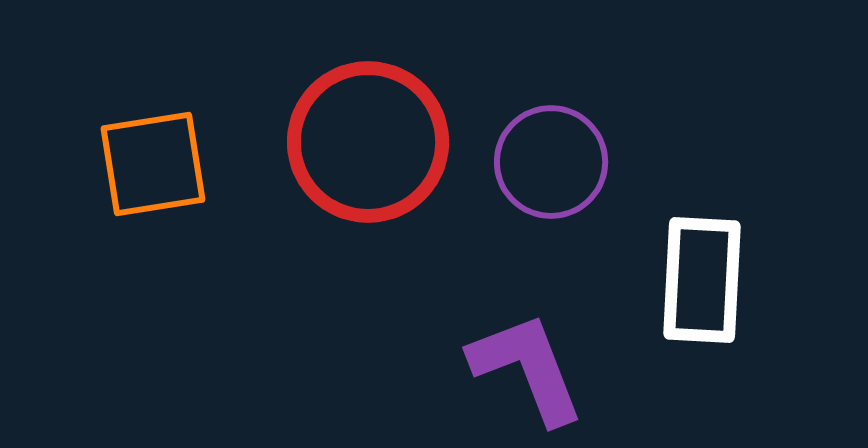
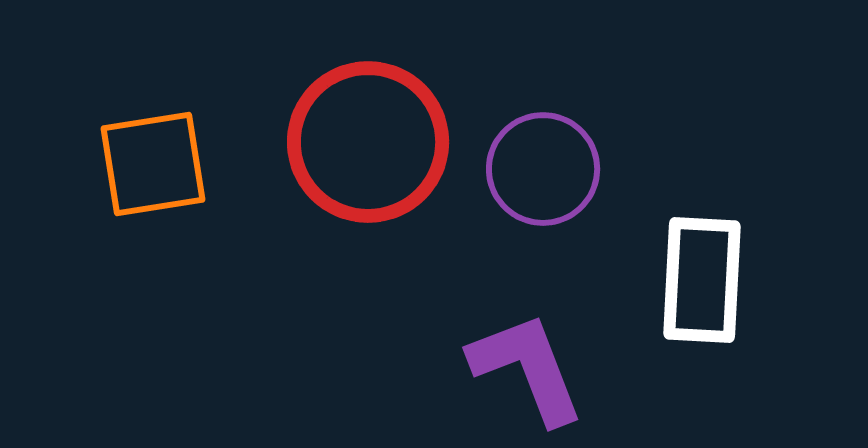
purple circle: moved 8 px left, 7 px down
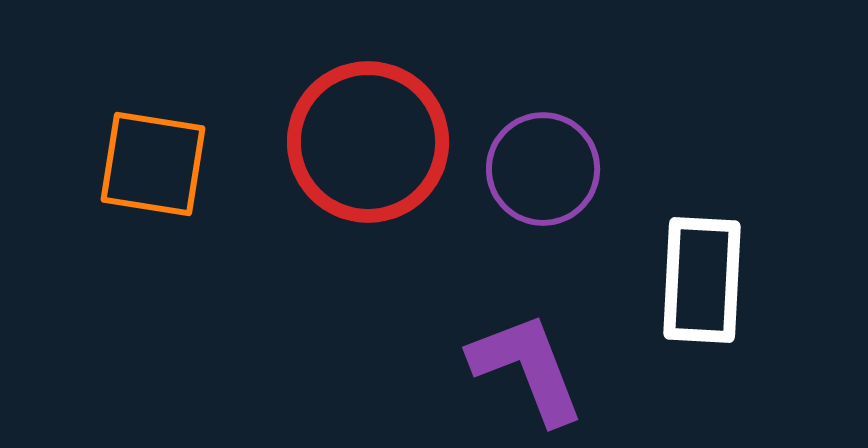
orange square: rotated 18 degrees clockwise
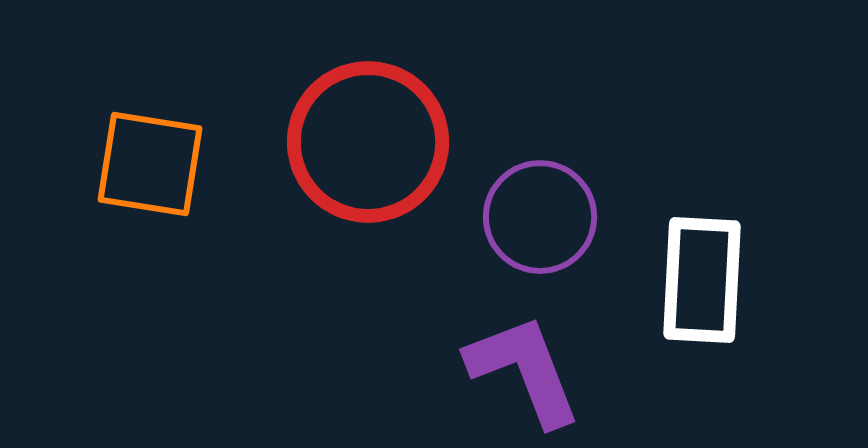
orange square: moved 3 px left
purple circle: moved 3 px left, 48 px down
purple L-shape: moved 3 px left, 2 px down
